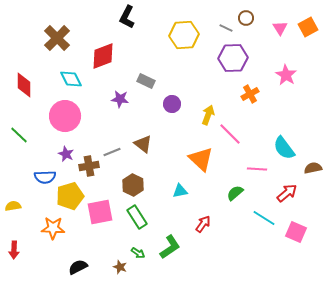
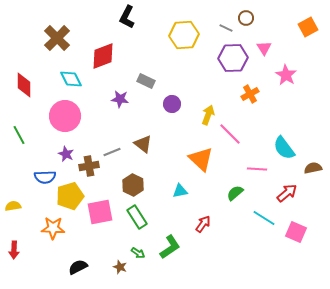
pink triangle at (280, 28): moved 16 px left, 20 px down
green line at (19, 135): rotated 18 degrees clockwise
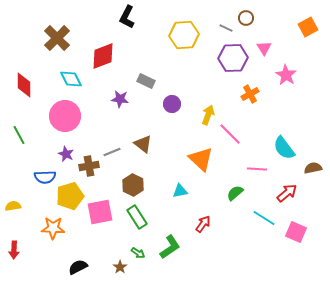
brown star at (120, 267): rotated 16 degrees clockwise
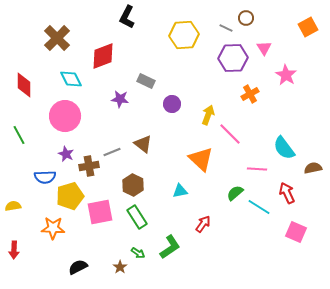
red arrow at (287, 193): rotated 75 degrees counterclockwise
cyan line at (264, 218): moved 5 px left, 11 px up
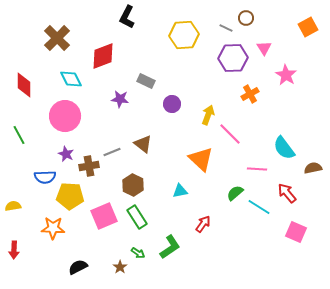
red arrow at (287, 193): rotated 15 degrees counterclockwise
yellow pentagon at (70, 196): rotated 20 degrees clockwise
pink square at (100, 212): moved 4 px right, 4 px down; rotated 12 degrees counterclockwise
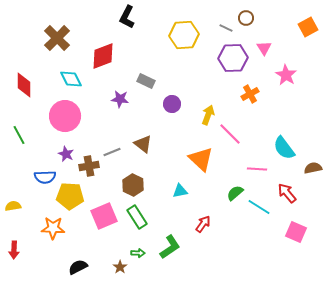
green arrow at (138, 253): rotated 32 degrees counterclockwise
